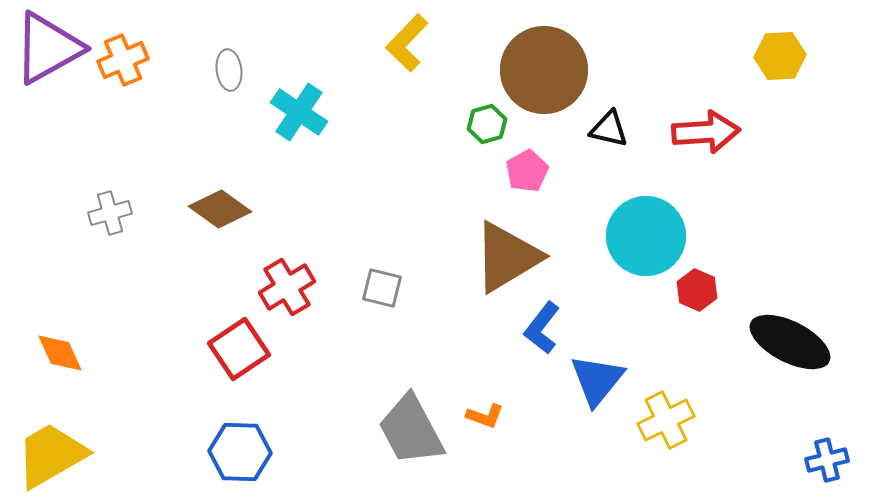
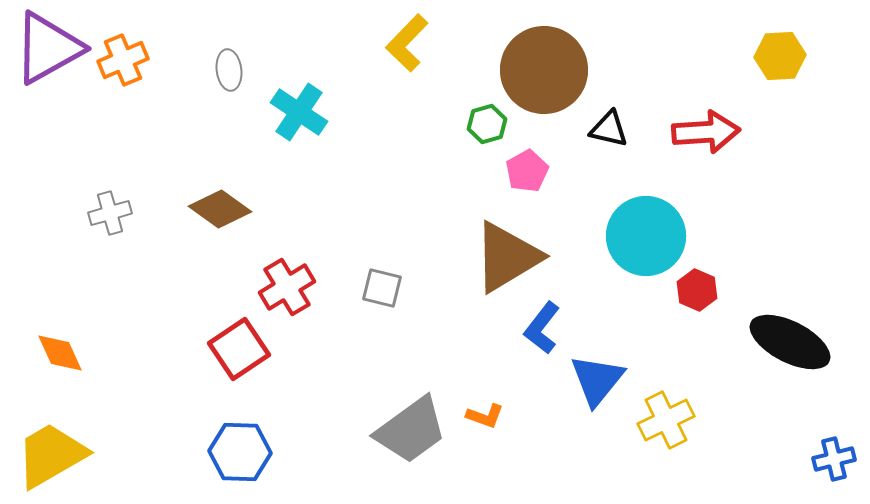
gray trapezoid: rotated 98 degrees counterclockwise
blue cross: moved 7 px right, 1 px up
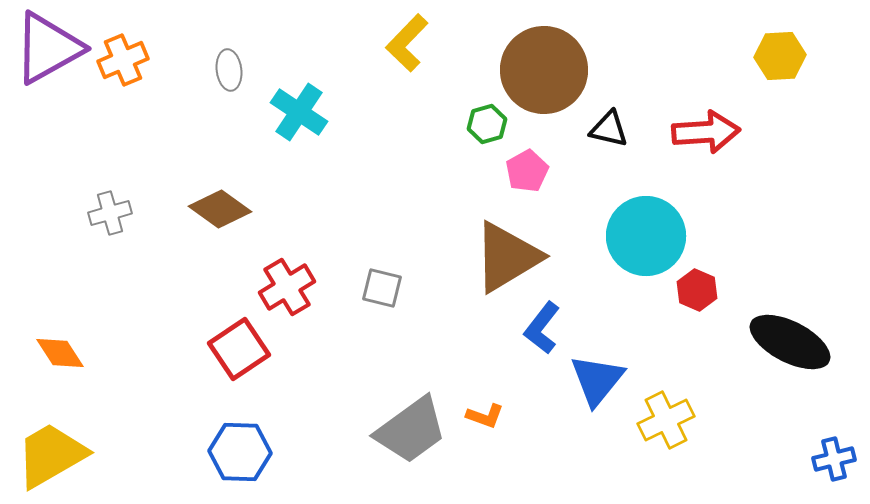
orange diamond: rotated 9 degrees counterclockwise
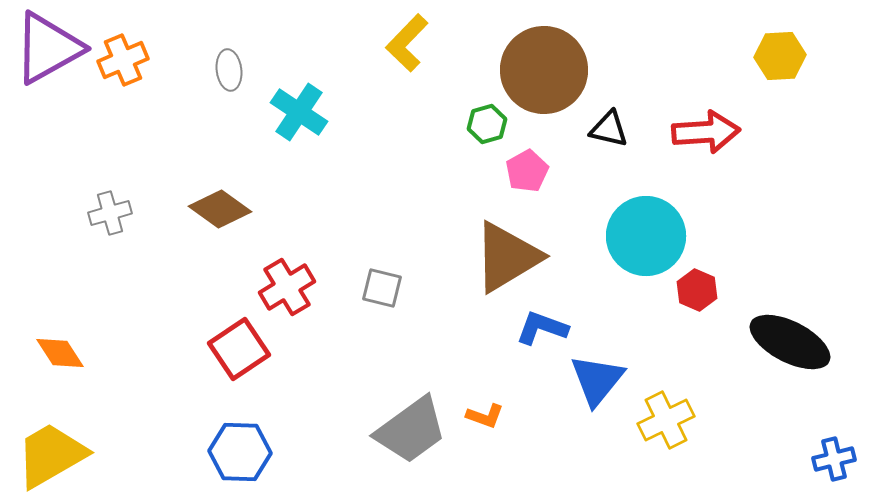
blue L-shape: rotated 72 degrees clockwise
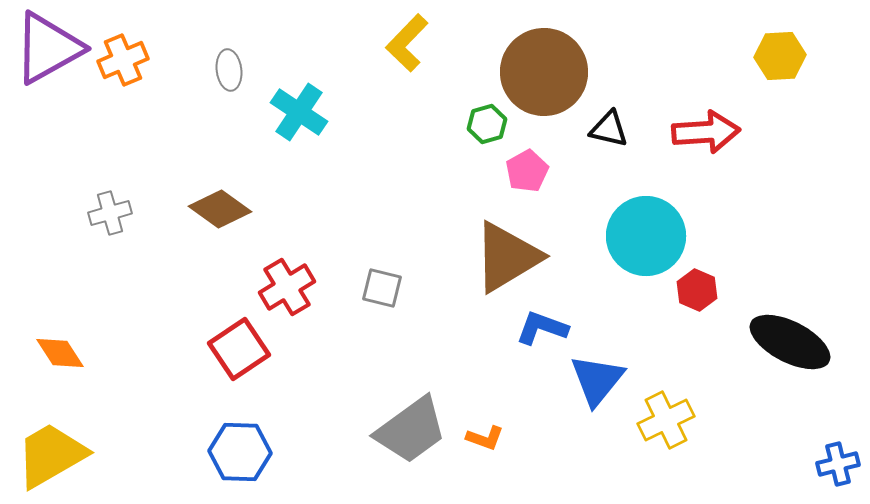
brown circle: moved 2 px down
orange L-shape: moved 22 px down
blue cross: moved 4 px right, 5 px down
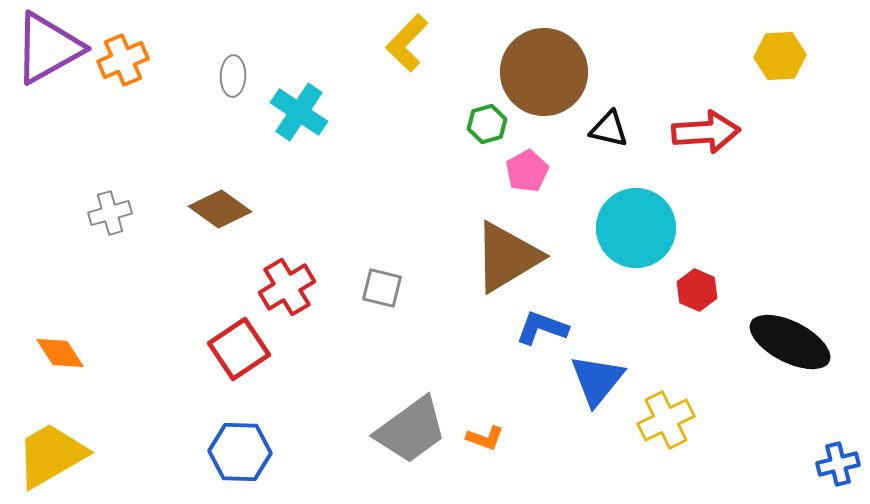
gray ellipse: moved 4 px right, 6 px down; rotated 9 degrees clockwise
cyan circle: moved 10 px left, 8 px up
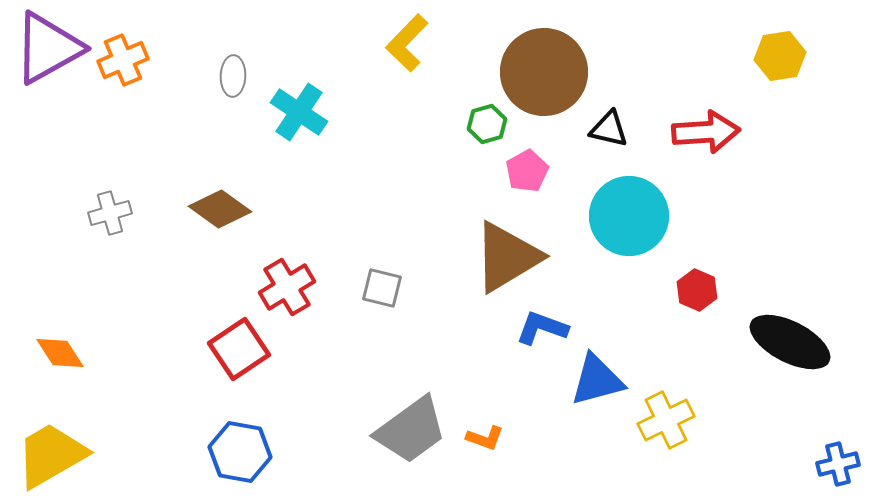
yellow hexagon: rotated 6 degrees counterclockwise
cyan circle: moved 7 px left, 12 px up
blue triangle: rotated 36 degrees clockwise
blue hexagon: rotated 8 degrees clockwise
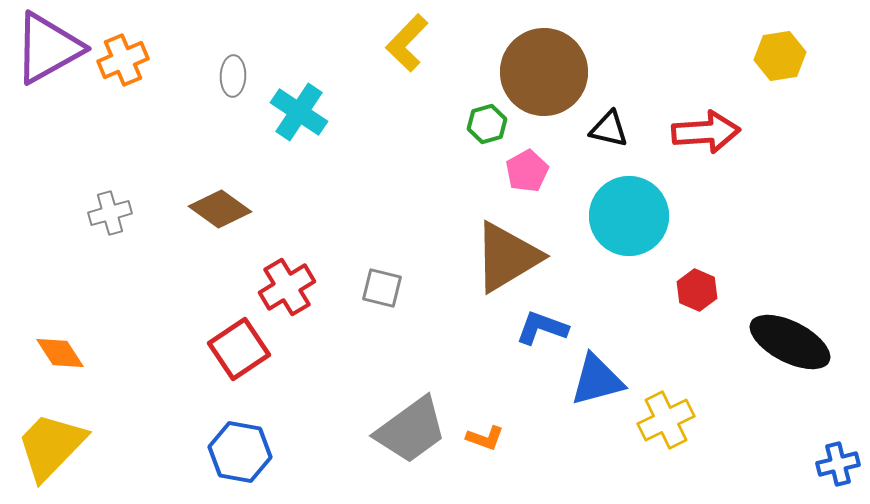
yellow trapezoid: moved 9 px up; rotated 16 degrees counterclockwise
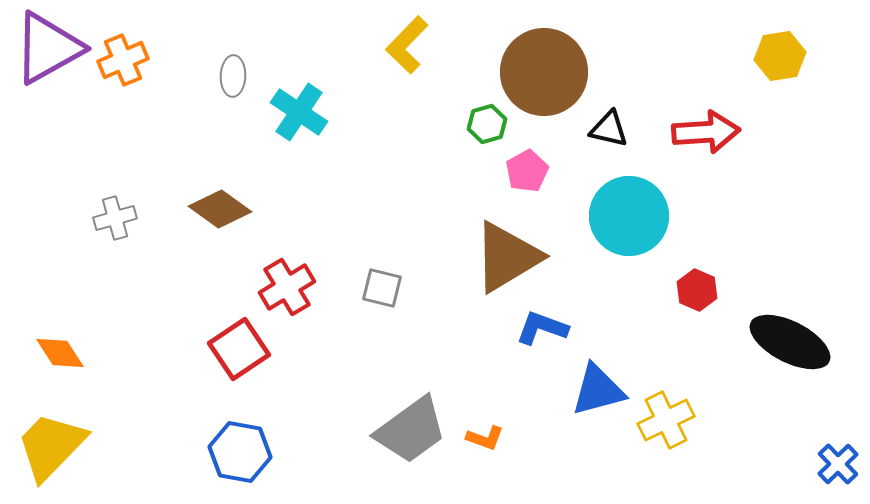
yellow L-shape: moved 2 px down
gray cross: moved 5 px right, 5 px down
blue triangle: moved 1 px right, 10 px down
blue cross: rotated 30 degrees counterclockwise
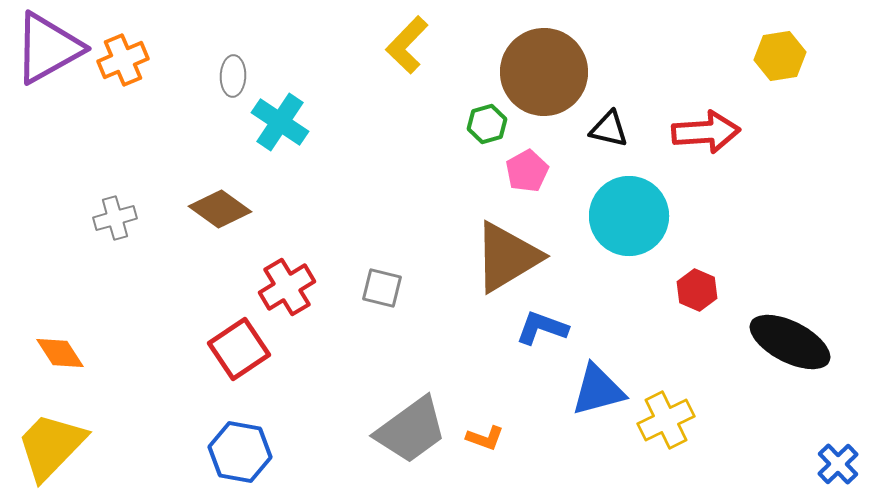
cyan cross: moved 19 px left, 10 px down
